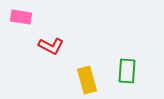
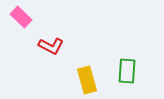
pink rectangle: rotated 35 degrees clockwise
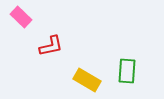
red L-shape: rotated 40 degrees counterclockwise
yellow rectangle: rotated 44 degrees counterclockwise
